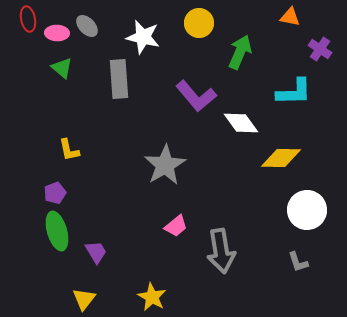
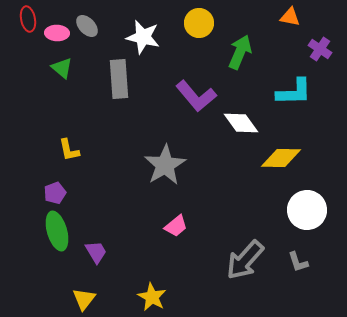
gray arrow: moved 24 px right, 9 px down; rotated 51 degrees clockwise
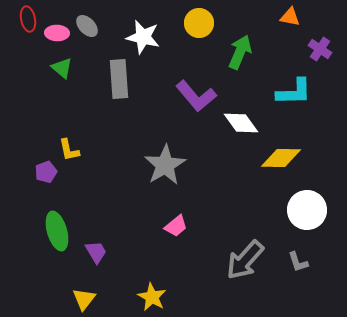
purple pentagon: moved 9 px left, 21 px up
